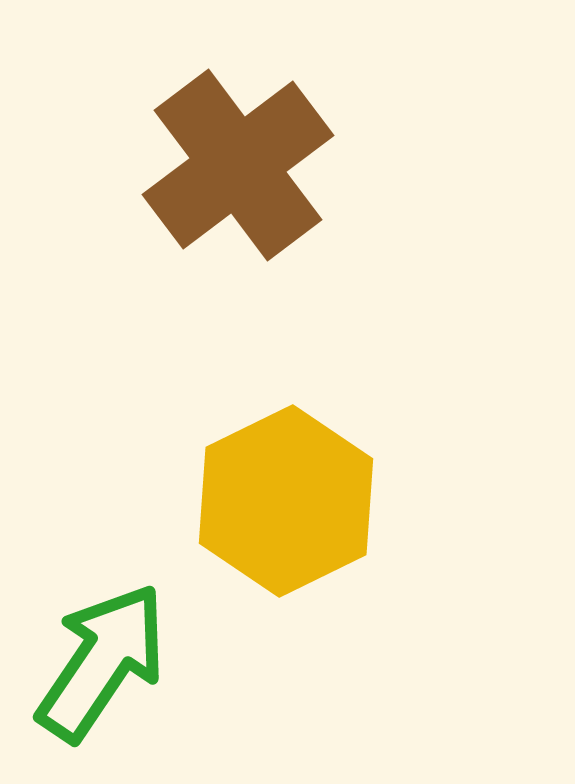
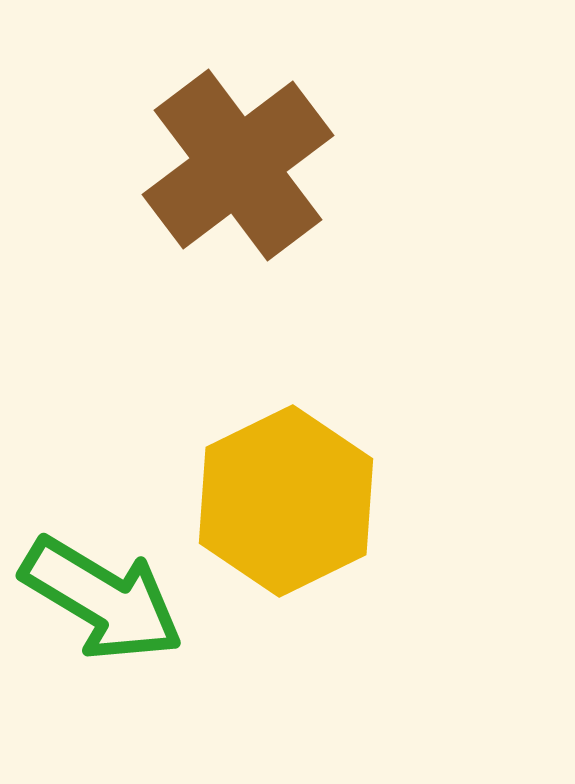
green arrow: moved 63 px up; rotated 87 degrees clockwise
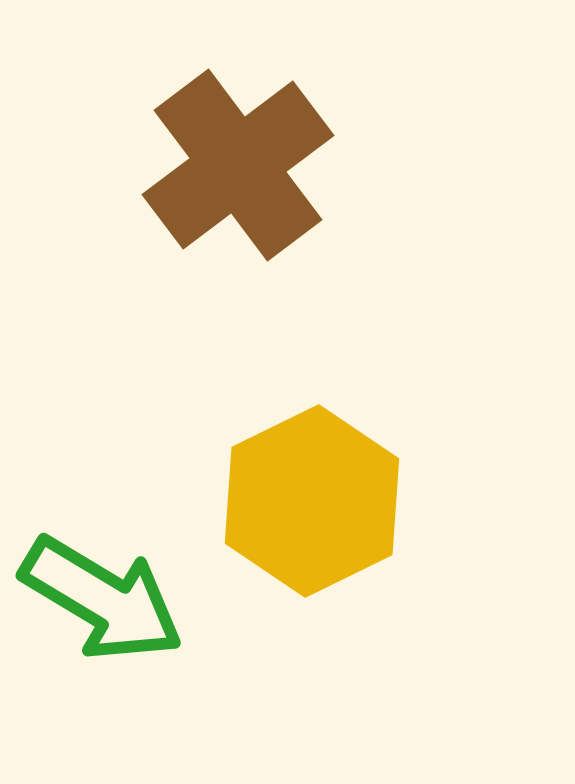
yellow hexagon: moved 26 px right
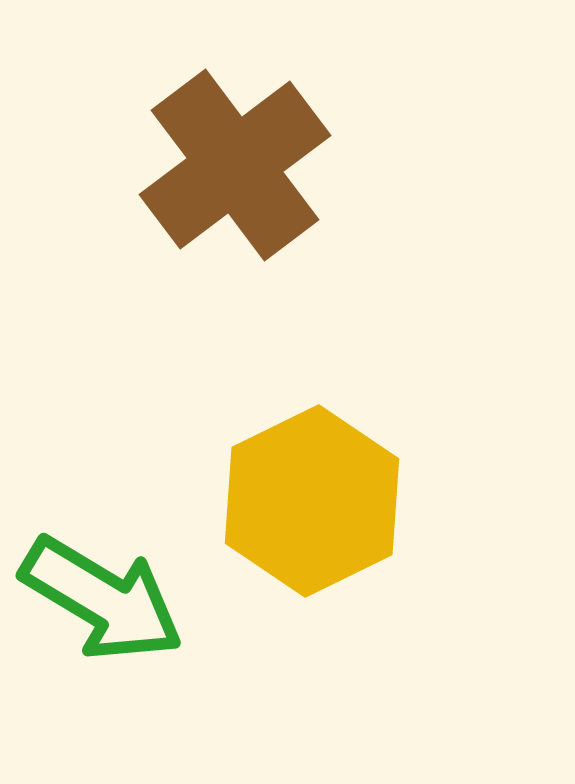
brown cross: moved 3 px left
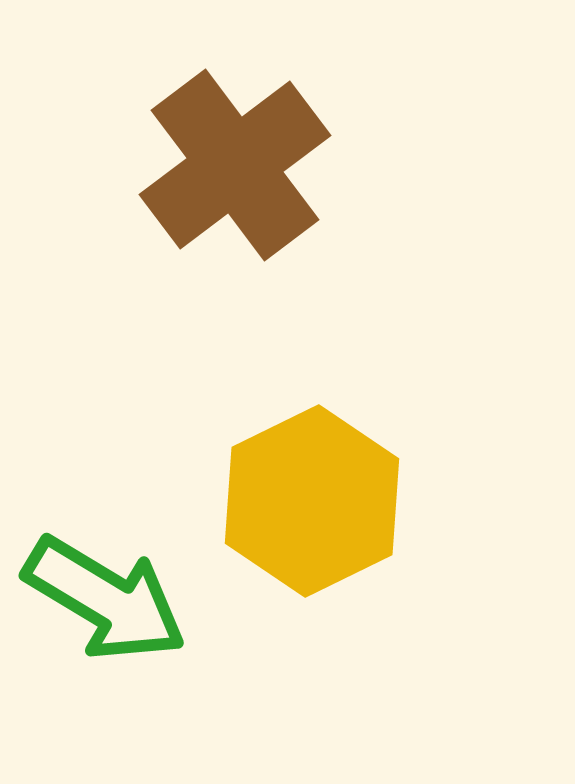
green arrow: moved 3 px right
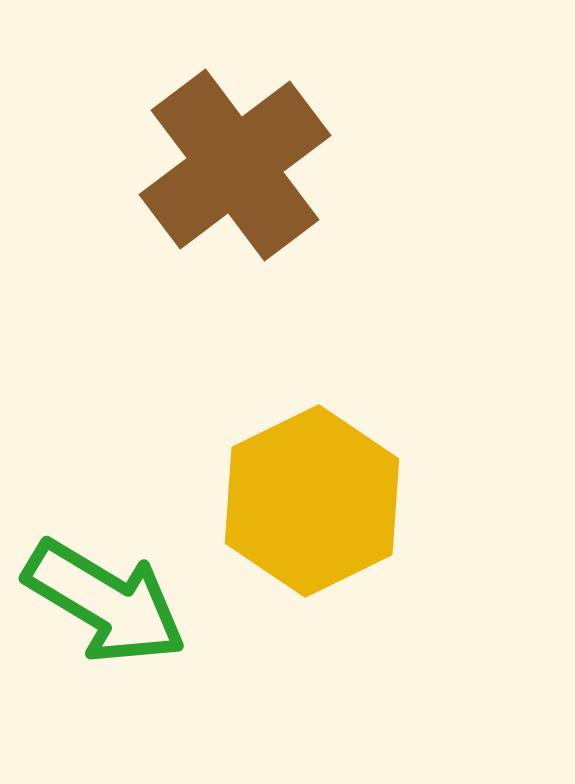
green arrow: moved 3 px down
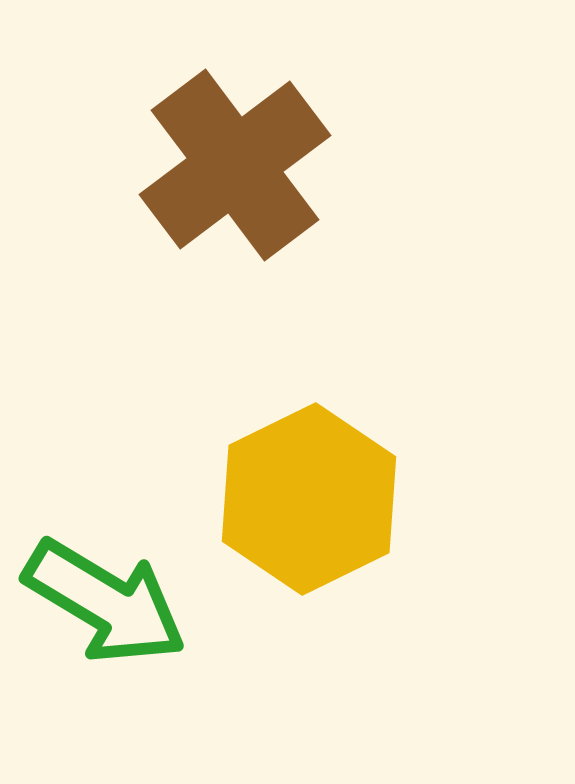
yellow hexagon: moved 3 px left, 2 px up
